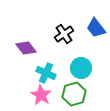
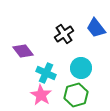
purple diamond: moved 3 px left, 3 px down
green hexagon: moved 2 px right, 1 px down
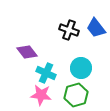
black cross: moved 5 px right, 4 px up; rotated 36 degrees counterclockwise
purple diamond: moved 4 px right, 1 px down
pink star: rotated 25 degrees counterclockwise
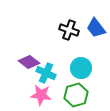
purple diamond: moved 2 px right, 10 px down; rotated 15 degrees counterclockwise
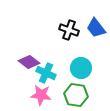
green hexagon: rotated 25 degrees clockwise
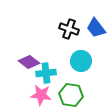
black cross: moved 1 px up
cyan circle: moved 7 px up
cyan cross: rotated 30 degrees counterclockwise
green hexagon: moved 5 px left
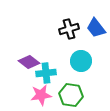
black cross: rotated 36 degrees counterclockwise
pink star: rotated 15 degrees counterclockwise
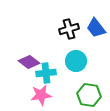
cyan circle: moved 5 px left
green hexagon: moved 18 px right
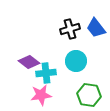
black cross: moved 1 px right
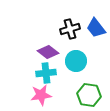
purple diamond: moved 19 px right, 10 px up
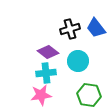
cyan circle: moved 2 px right
